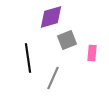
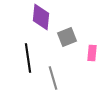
purple diamond: moved 10 px left; rotated 68 degrees counterclockwise
gray square: moved 3 px up
gray line: rotated 40 degrees counterclockwise
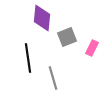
purple diamond: moved 1 px right, 1 px down
pink rectangle: moved 5 px up; rotated 21 degrees clockwise
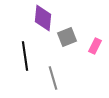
purple diamond: moved 1 px right
pink rectangle: moved 3 px right, 2 px up
black line: moved 3 px left, 2 px up
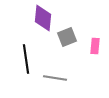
pink rectangle: rotated 21 degrees counterclockwise
black line: moved 1 px right, 3 px down
gray line: moved 2 px right; rotated 65 degrees counterclockwise
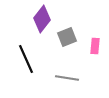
purple diamond: moved 1 px left, 1 px down; rotated 32 degrees clockwise
black line: rotated 16 degrees counterclockwise
gray line: moved 12 px right
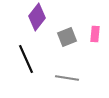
purple diamond: moved 5 px left, 2 px up
pink rectangle: moved 12 px up
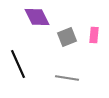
purple diamond: rotated 64 degrees counterclockwise
pink rectangle: moved 1 px left, 1 px down
black line: moved 8 px left, 5 px down
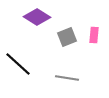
purple diamond: rotated 32 degrees counterclockwise
black line: rotated 24 degrees counterclockwise
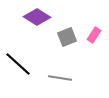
pink rectangle: rotated 28 degrees clockwise
gray line: moved 7 px left
